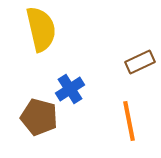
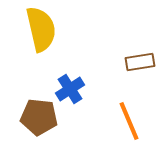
brown rectangle: rotated 16 degrees clockwise
brown pentagon: rotated 9 degrees counterclockwise
orange line: rotated 12 degrees counterclockwise
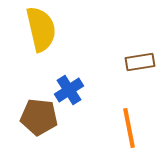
blue cross: moved 1 px left, 1 px down
orange line: moved 7 px down; rotated 12 degrees clockwise
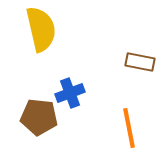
brown rectangle: rotated 20 degrees clockwise
blue cross: moved 1 px right, 3 px down; rotated 12 degrees clockwise
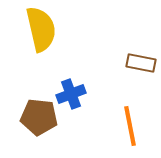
brown rectangle: moved 1 px right, 1 px down
blue cross: moved 1 px right, 1 px down
orange line: moved 1 px right, 2 px up
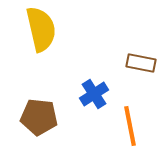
blue cross: moved 23 px right; rotated 12 degrees counterclockwise
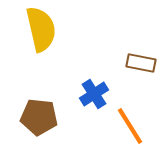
orange line: rotated 21 degrees counterclockwise
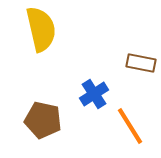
brown pentagon: moved 4 px right, 3 px down; rotated 6 degrees clockwise
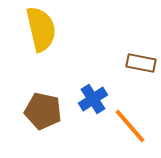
blue cross: moved 1 px left, 5 px down
brown pentagon: moved 9 px up
orange line: rotated 9 degrees counterclockwise
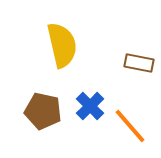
yellow semicircle: moved 21 px right, 16 px down
brown rectangle: moved 2 px left
blue cross: moved 3 px left, 7 px down; rotated 12 degrees counterclockwise
